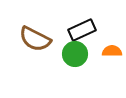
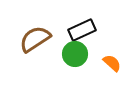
brown semicircle: rotated 120 degrees clockwise
orange semicircle: moved 12 px down; rotated 42 degrees clockwise
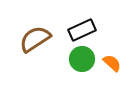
green circle: moved 7 px right, 5 px down
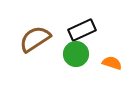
green circle: moved 6 px left, 5 px up
orange semicircle: rotated 24 degrees counterclockwise
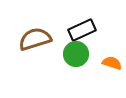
brown semicircle: rotated 16 degrees clockwise
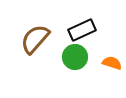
brown semicircle: rotated 32 degrees counterclockwise
green circle: moved 1 px left, 3 px down
